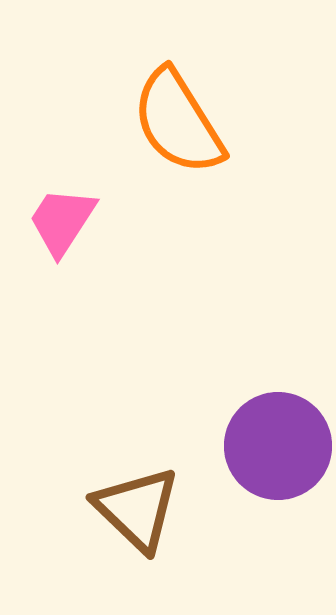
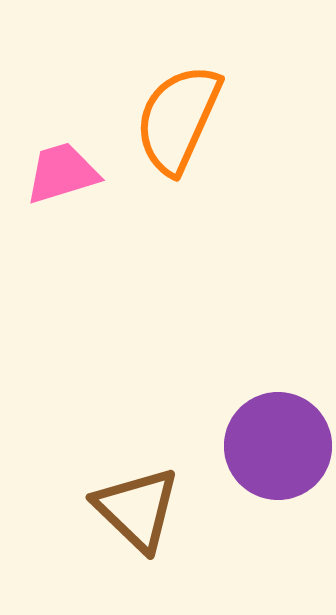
orange semicircle: moved 3 px up; rotated 56 degrees clockwise
pink trapezoid: moved 48 px up; rotated 40 degrees clockwise
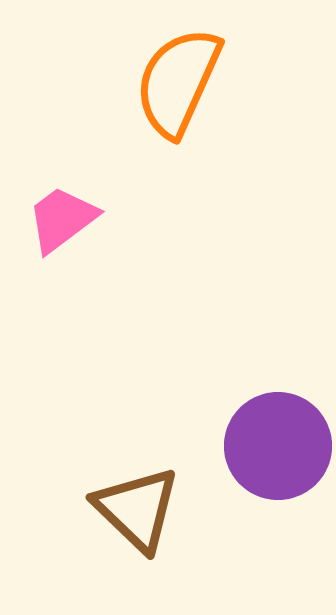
orange semicircle: moved 37 px up
pink trapezoid: moved 46 px down; rotated 20 degrees counterclockwise
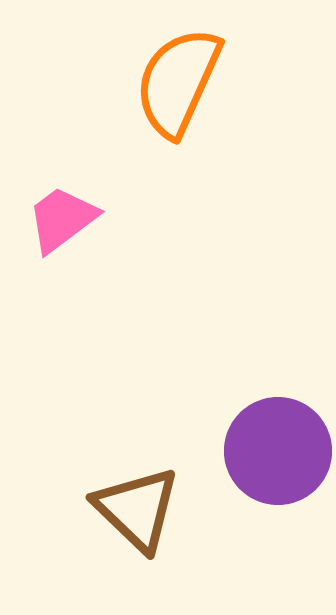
purple circle: moved 5 px down
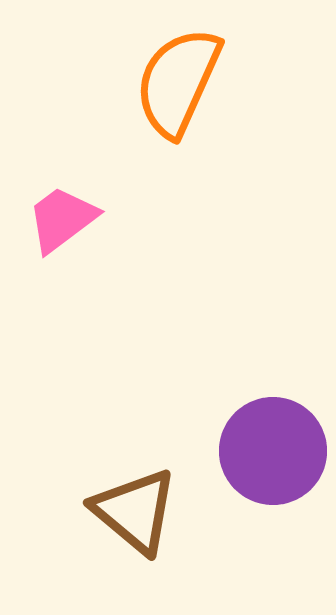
purple circle: moved 5 px left
brown triangle: moved 2 px left, 2 px down; rotated 4 degrees counterclockwise
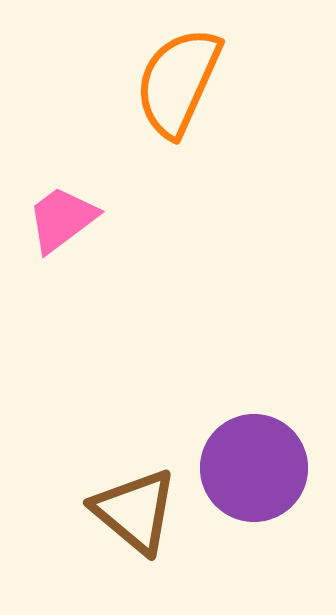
purple circle: moved 19 px left, 17 px down
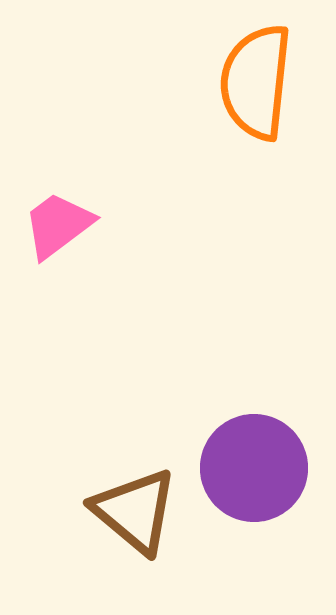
orange semicircle: moved 78 px right; rotated 18 degrees counterclockwise
pink trapezoid: moved 4 px left, 6 px down
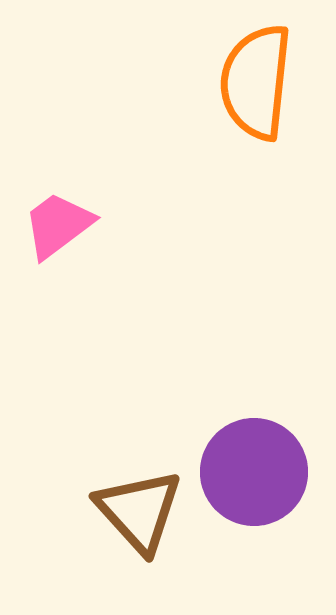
purple circle: moved 4 px down
brown triangle: moved 4 px right; rotated 8 degrees clockwise
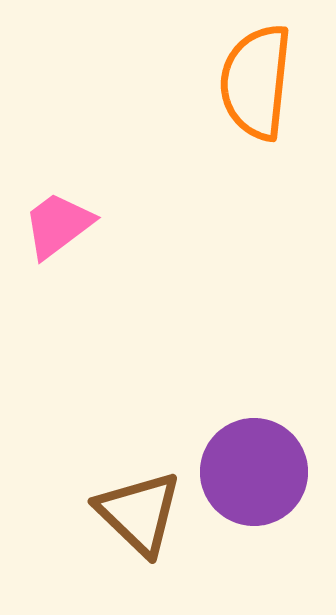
brown triangle: moved 2 px down; rotated 4 degrees counterclockwise
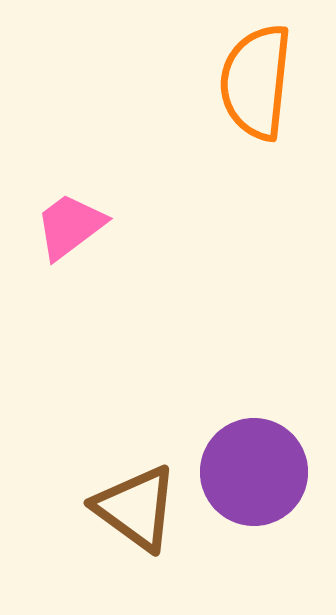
pink trapezoid: moved 12 px right, 1 px down
brown triangle: moved 3 px left, 5 px up; rotated 8 degrees counterclockwise
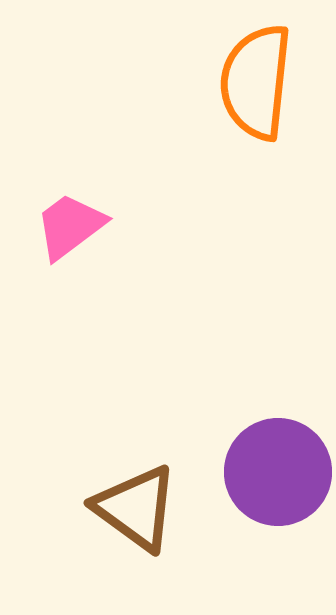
purple circle: moved 24 px right
